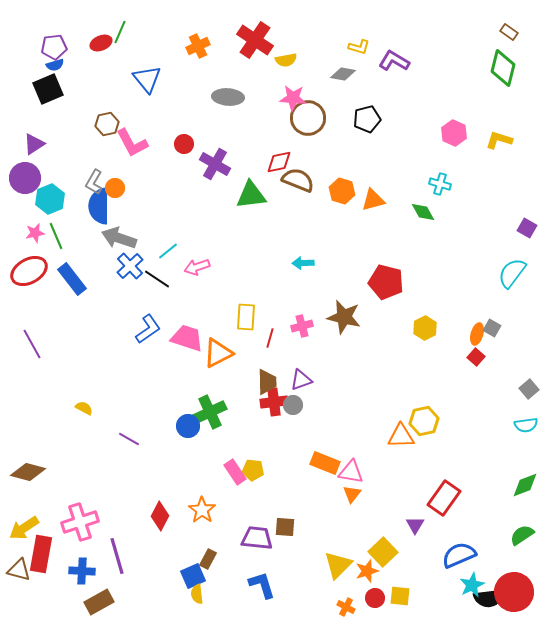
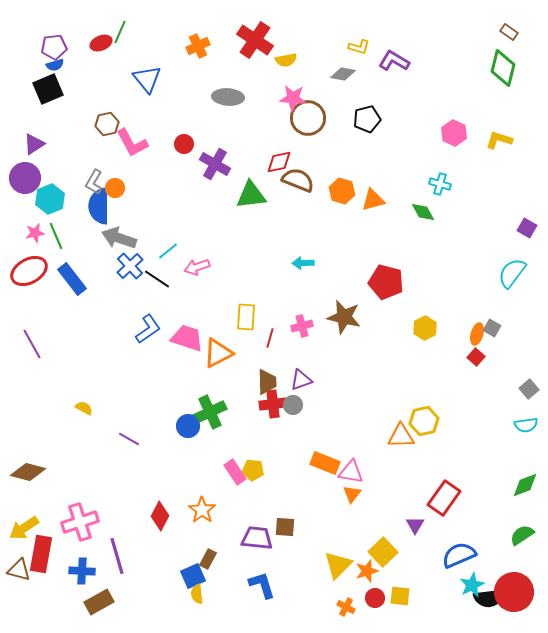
red cross at (274, 402): moved 1 px left, 2 px down
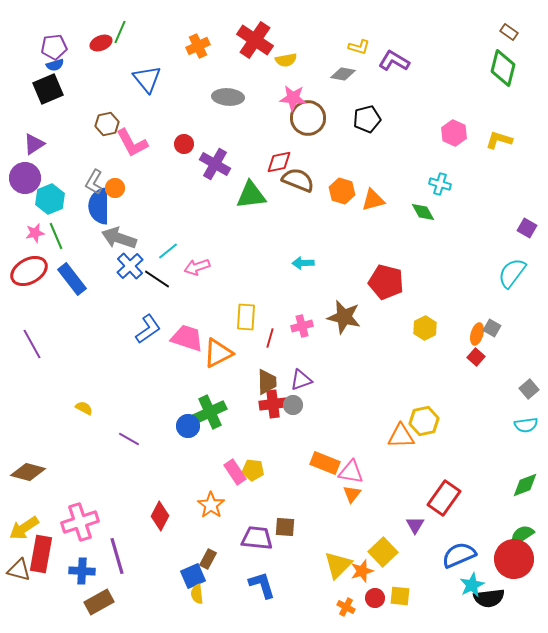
orange star at (202, 510): moved 9 px right, 5 px up
orange star at (367, 571): moved 5 px left
red circle at (514, 592): moved 33 px up
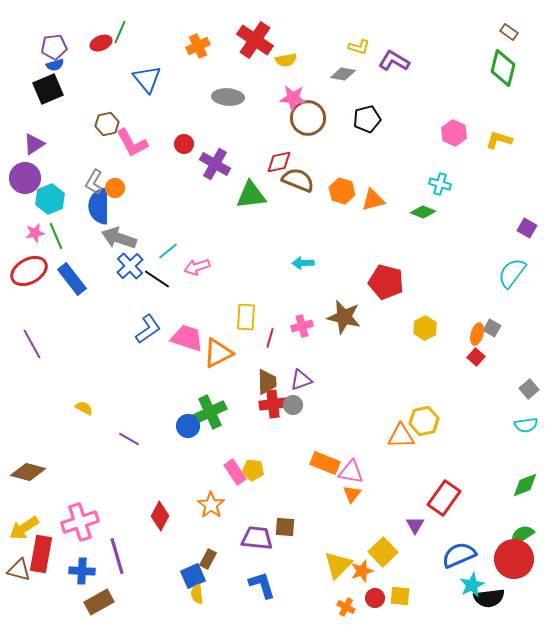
green diamond at (423, 212): rotated 40 degrees counterclockwise
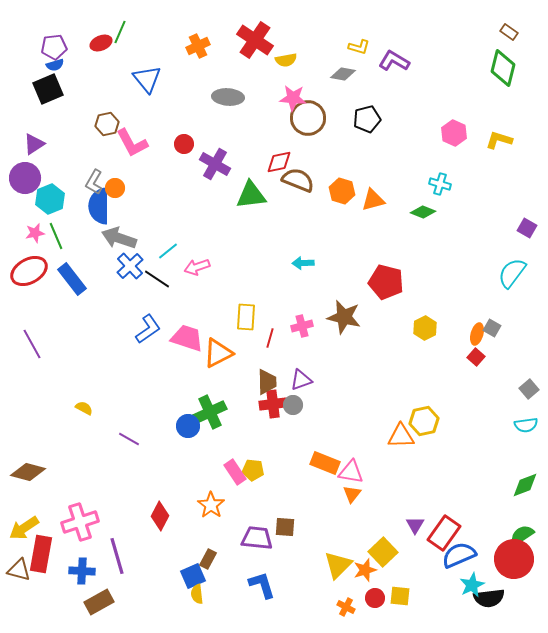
red rectangle at (444, 498): moved 35 px down
orange star at (362, 571): moved 3 px right, 1 px up
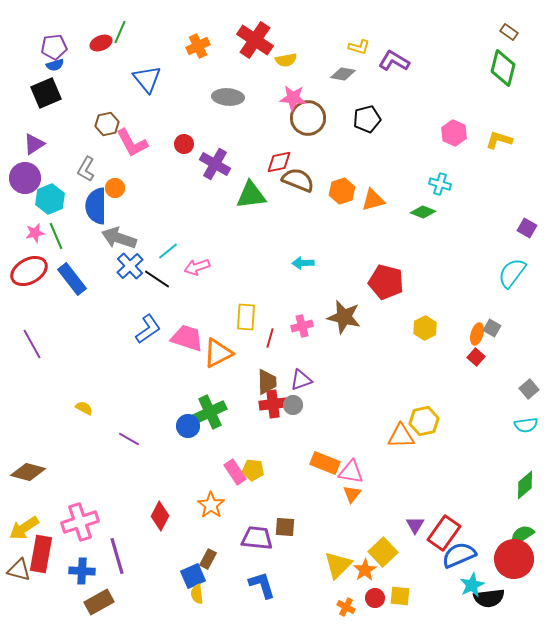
black square at (48, 89): moved 2 px left, 4 px down
gray L-shape at (94, 182): moved 8 px left, 13 px up
orange hexagon at (342, 191): rotated 25 degrees clockwise
blue semicircle at (99, 206): moved 3 px left
green diamond at (525, 485): rotated 20 degrees counterclockwise
orange star at (365, 570): rotated 15 degrees counterclockwise
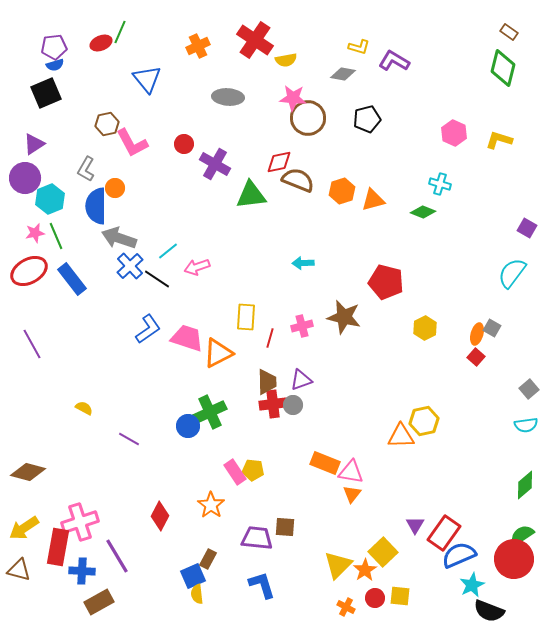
red rectangle at (41, 554): moved 17 px right, 7 px up
purple line at (117, 556): rotated 15 degrees counterclockwise
black semicircle at (489, 598): moved 13 px down; rotated 28 degrees clockwise
